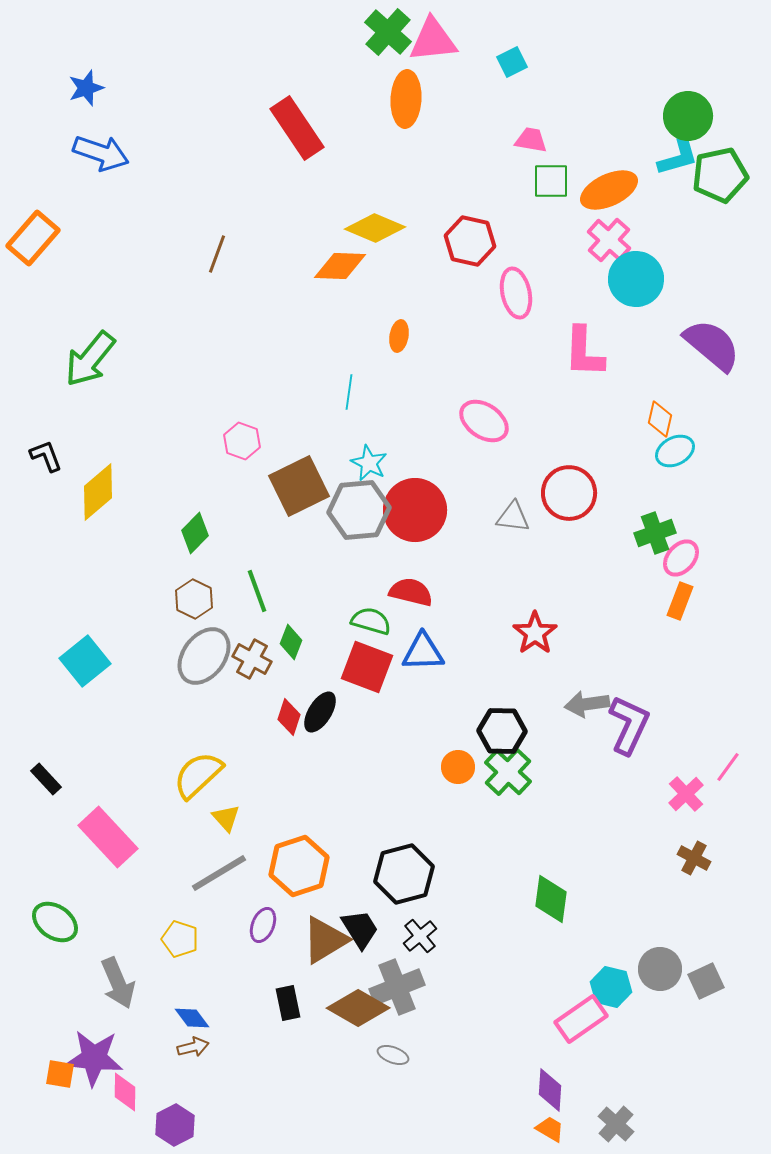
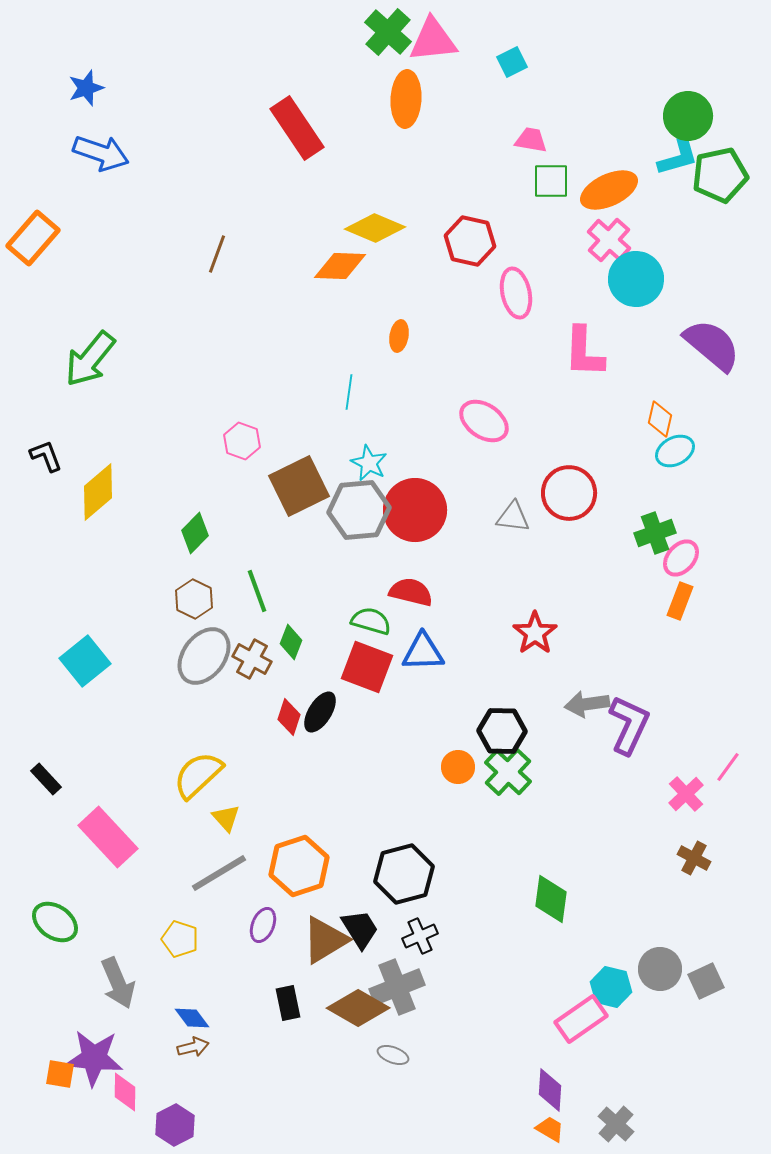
black cross at (420, 936): rotated 16 degrees clockwise
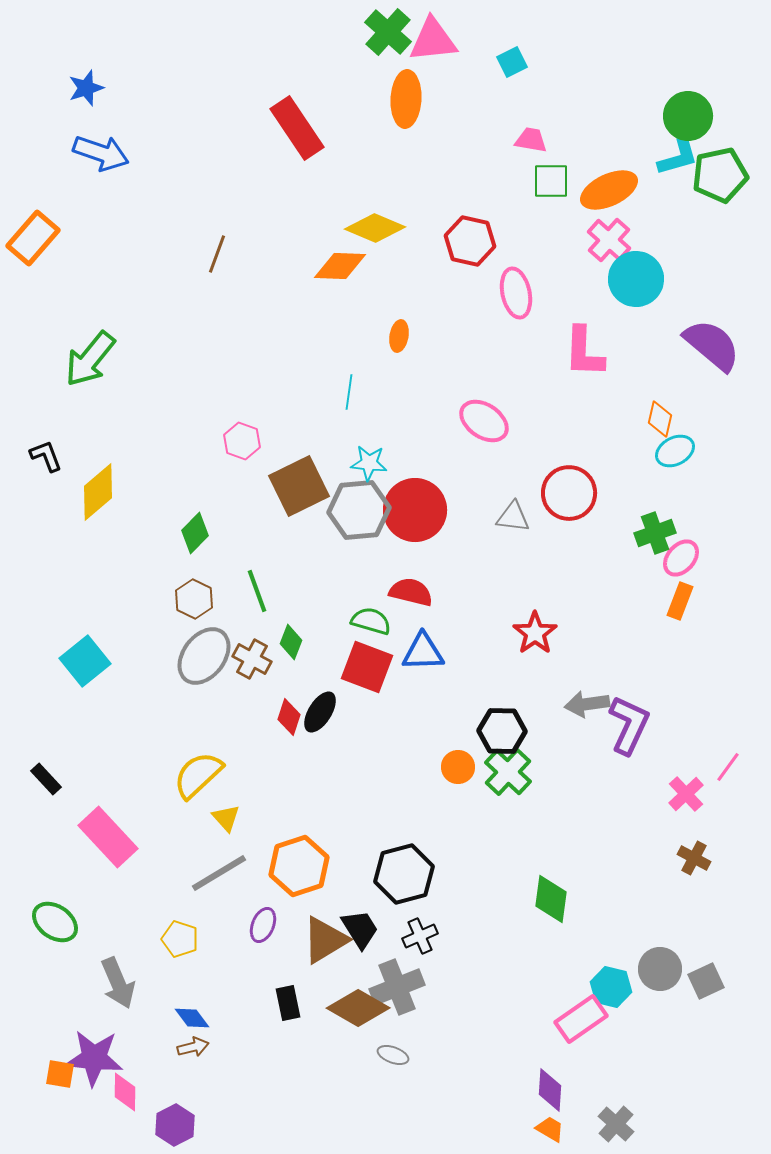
cyan star at (369, 463): rotated 21 degrees counterclockwise
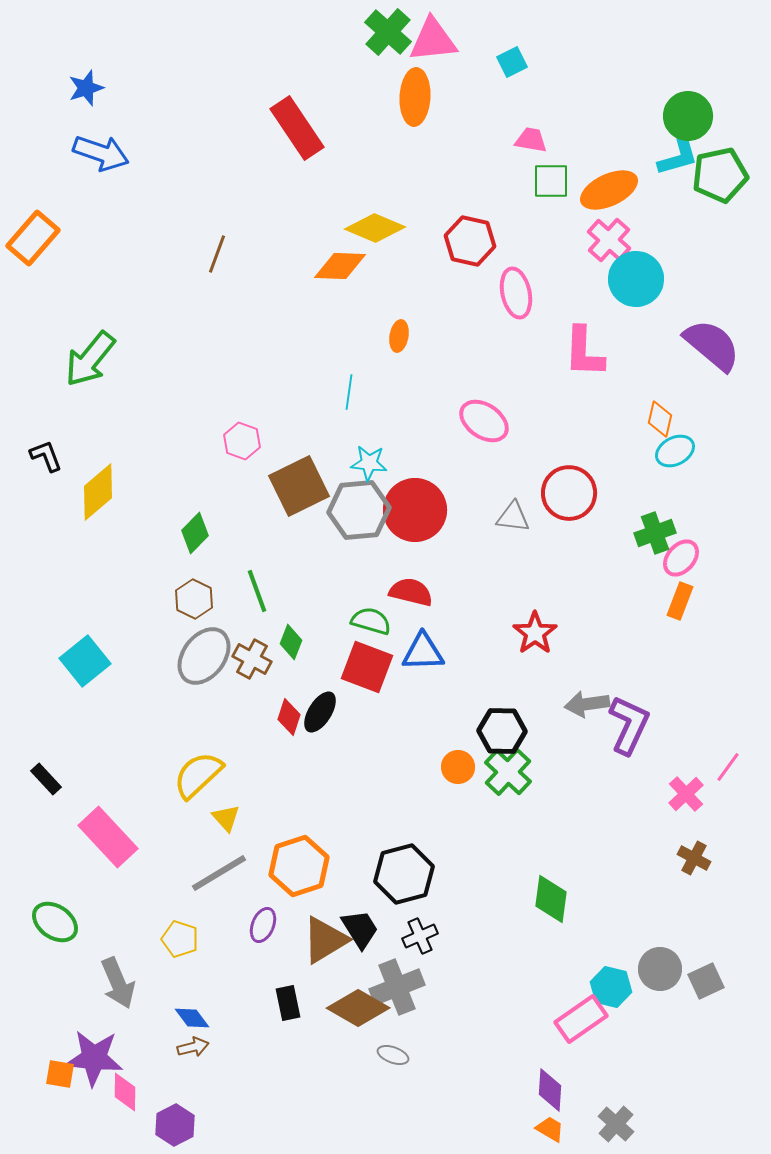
orange ellipse at (406, 99): moved 9 px right, 2 px up
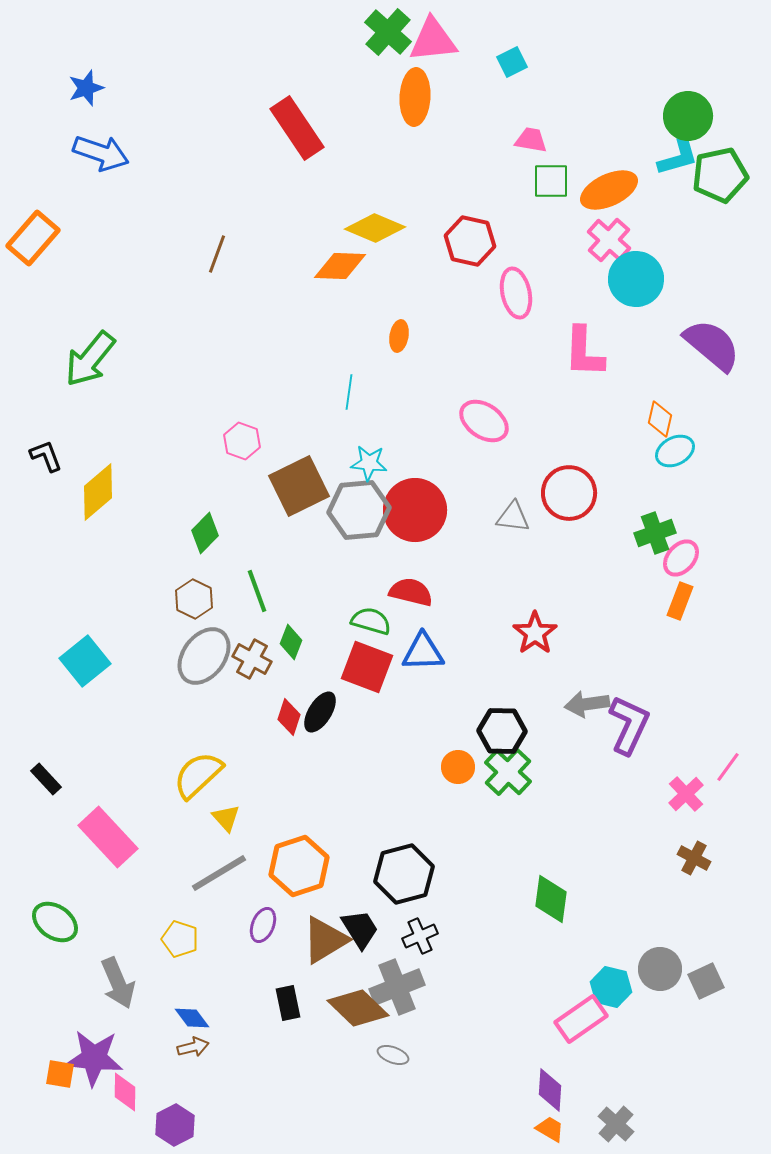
green diamond at (195, 533): moved 10 px right
brown diamond at (358, 1008): rotated 14 degrees clockwise
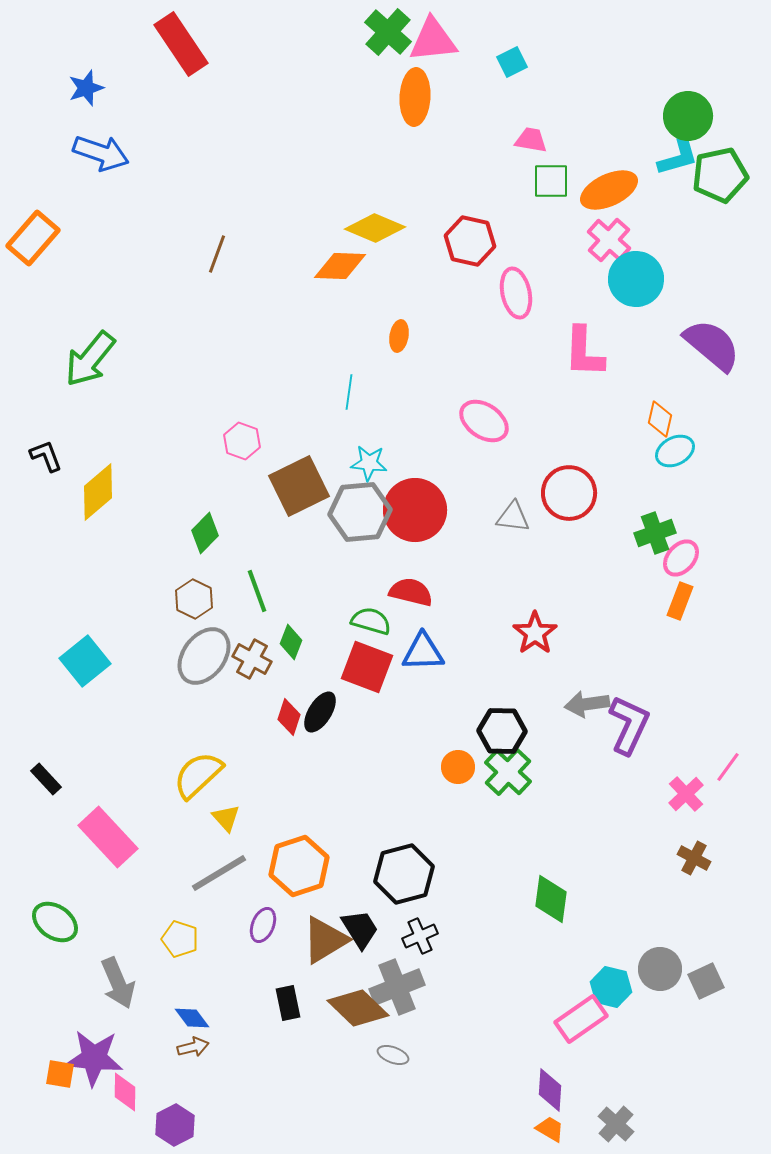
red rectangle at (297, 128): moved 116 px left, 84 px up
gray hexagon at (359, 510): moved 1 px right, 2 px down
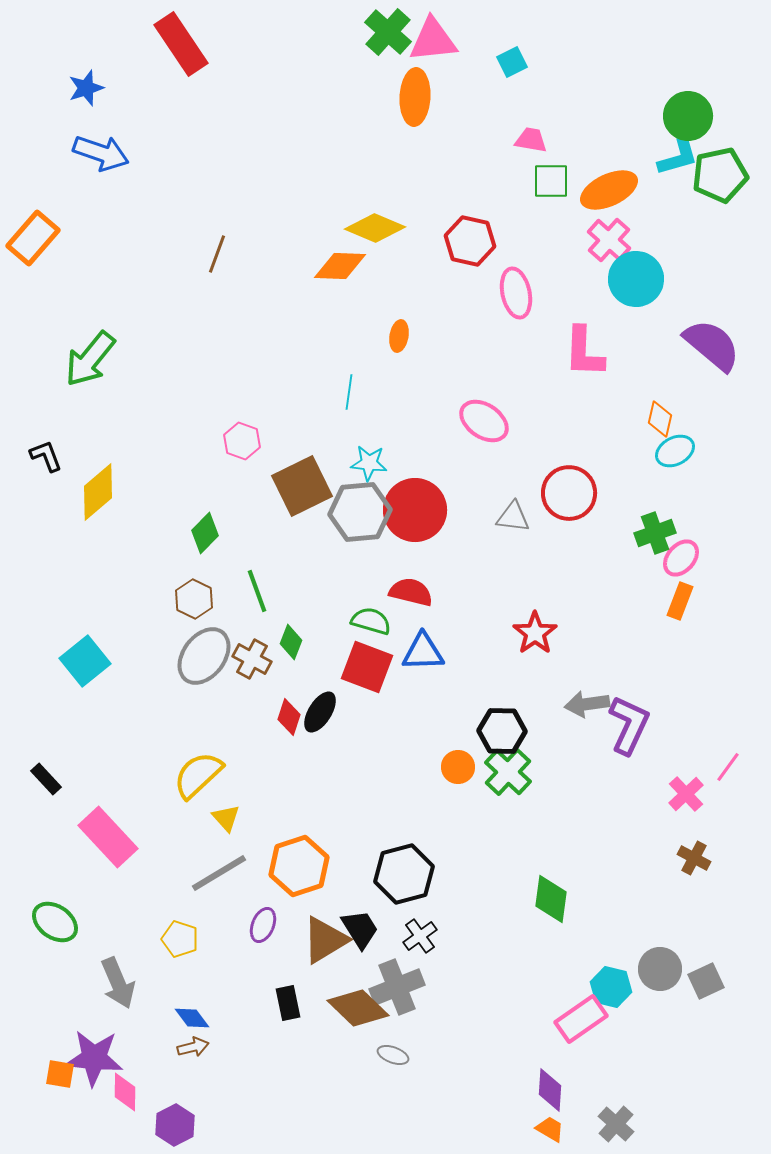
brown square at (299, 486): moved 3 px right
black cross at (420, 936): rotated 12 degrees counterclockwise
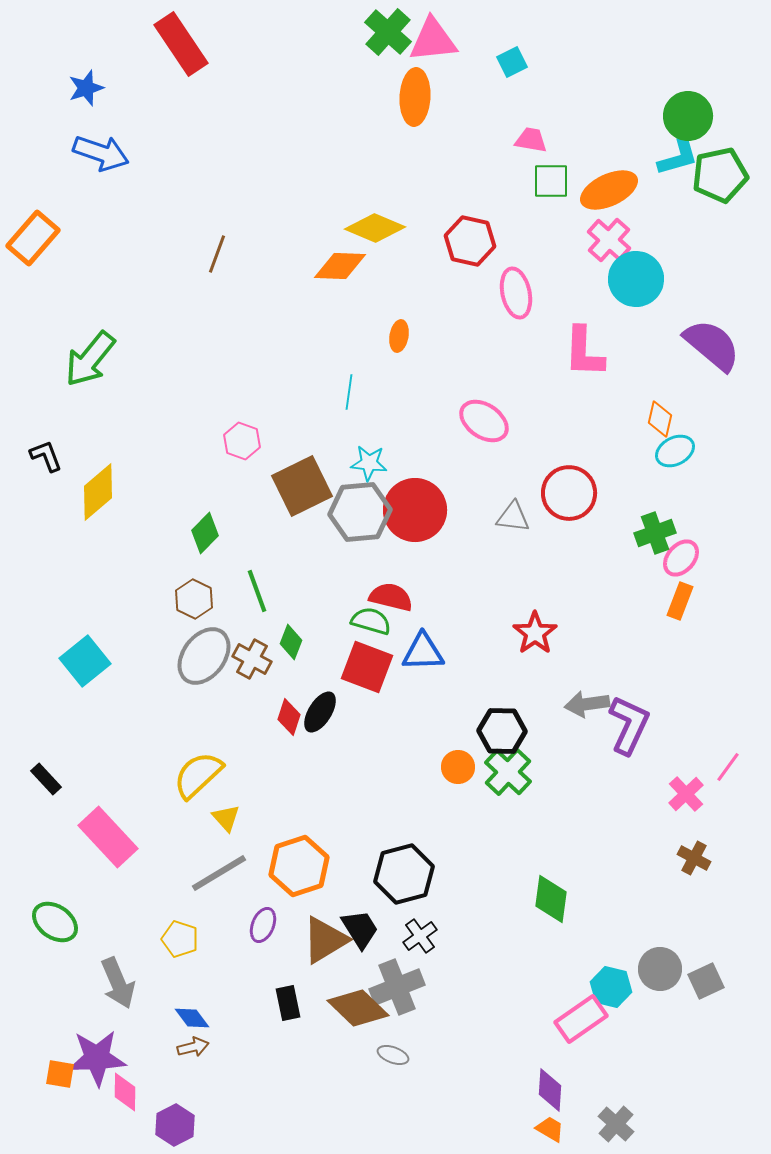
red semicircle at (411, 592): moved 20 px left, 5 px down
purple star at (94, 1058): moved 3 px right; rotated 8 degrees counterclockwise
